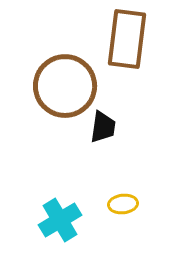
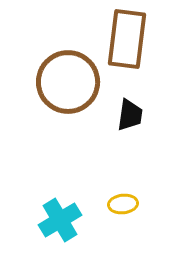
brown circle: moved 3 px right, 4 px up
black trapezoid: moved 27 px right, 12 px up
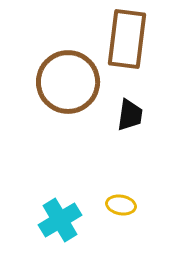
yellow ellipse: moved 2 px left, 1 px down; rotated 16 degrees clockwise
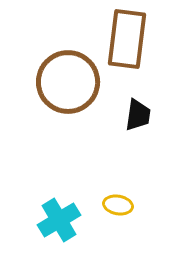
black trapezoid: moved 8 px right
yellow ellipse: moved 3 px left
cyan cross: moved 1 px left
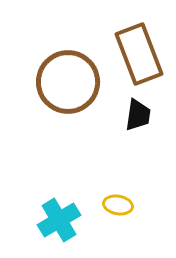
brown rectangle: moved 12 px right, 15 px down; rotated 28 degrees counterclockwise
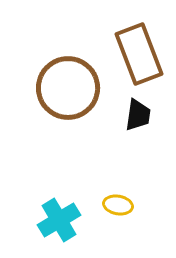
brown circle: moved 6 px down
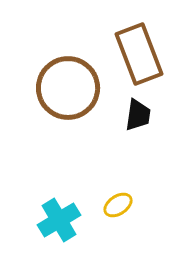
yellow ellipse: rotated 44 degrees counterclockwise
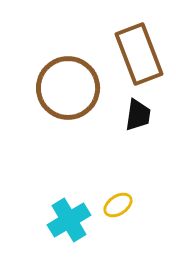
cyan cross: moved 10 px right
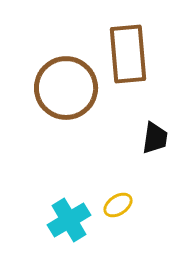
brown rectangle: moved 11 px left; rotated 16 degrees clockwise
brown circle: moved 2 px left
black trapezoid: moved 17 px right, 23 px down
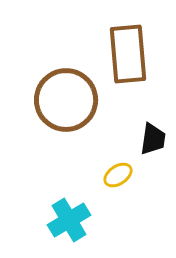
brown circle: moved 12 px down
black trapezoid: moved 2 px left, 1 px down
yellow ellipse: moved 30 px up
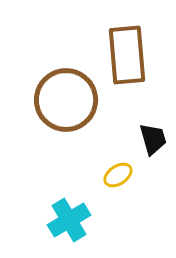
brown rectangle: moved 1 px left, 1 px down
black trapezoid: rotated 24 degrees counterclockwise
